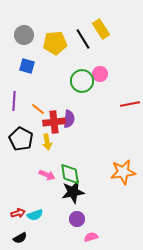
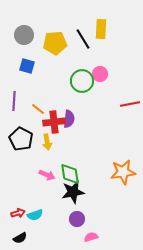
yellow rectangle: rotated 36 degrees clockwise
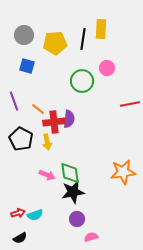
black line: rotated 40 degrees clockwise
pink circle: moved 7 px right, 6 px up
purple line: rotated 24 degrees counterclockwise
green diamond: moved 1 px up
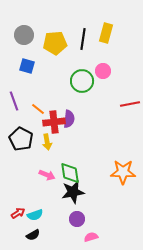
yellow rectangle: moved 5 px right, 4 px down; rotated 12 degrees clockwise
pink circle: moved 4 px left, 3 px down
orange star: rotated 10 degrees clockwise
red arrow: rotated 16 degrees counterclockwise
black semicircle: moved 13 px right, 3 px up
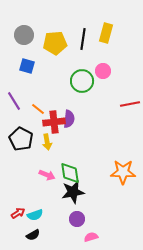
purple line: rotated 12 degrees counterclockwise
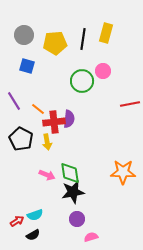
red arrow: moved 1 px left, 8 px down
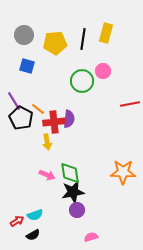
black pentagon: moved 21 px up
purple circle: moved 9 px up
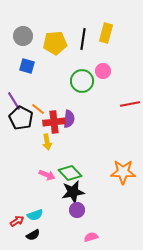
gray circle: moved 1 px left, 1 px down
green diamond: rotated 35 degrees counterclockwise
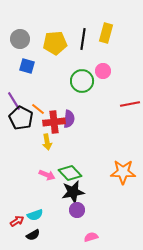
gray circle: moved 3 px left, 3 px down
